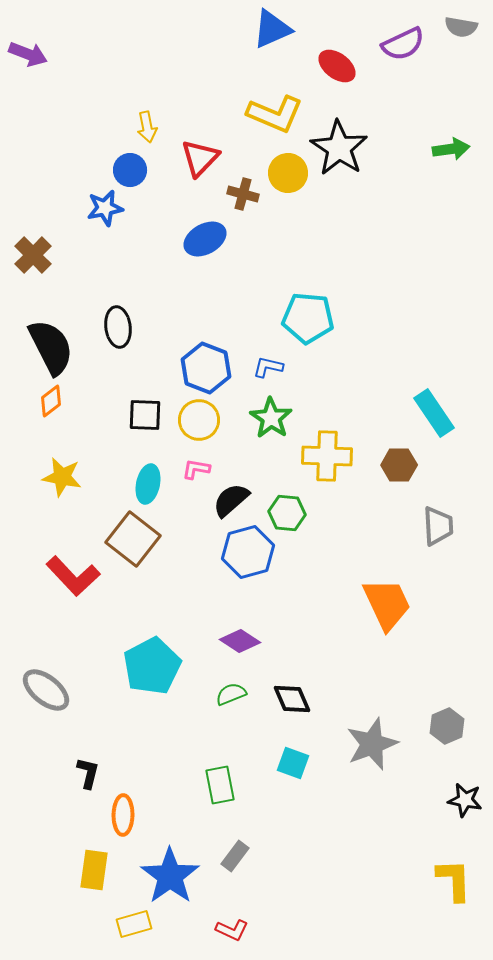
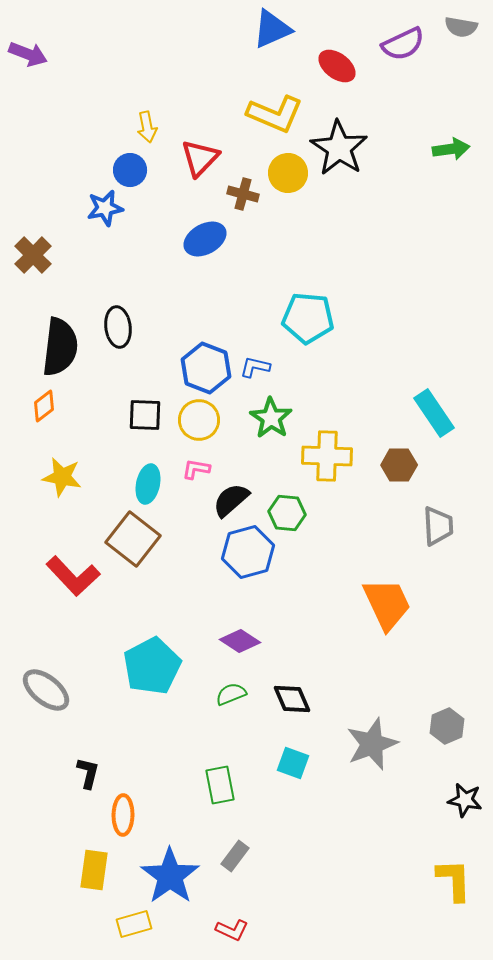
black semicircle at (51, 347): moved 9 px right; rotated 34 degrees clockwise
blue L-shape at (268, 367): moved 13 px left
orange diamond at (51, 401): moved 7 px left, 5 px down
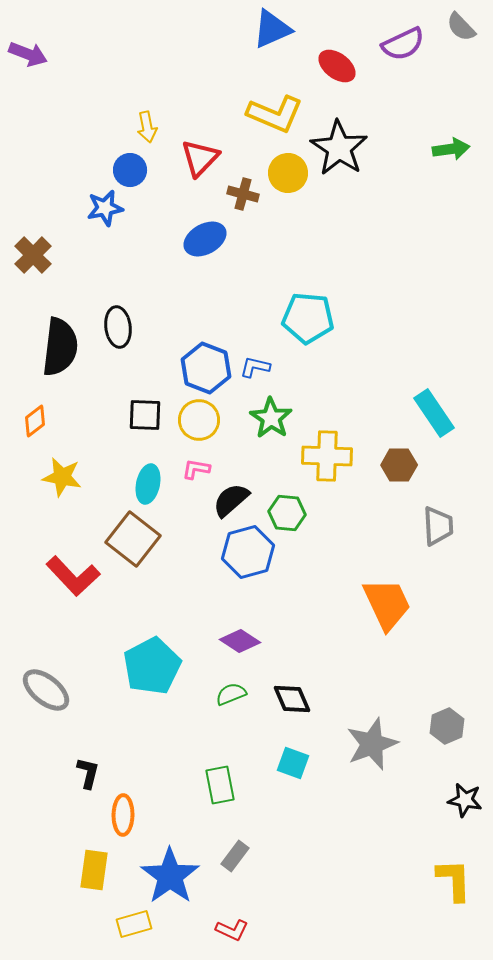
gray semicircle at (461, 27): rotated 36 degrees clockwise
orange diamond at (44, 406): moved 9 px left, 15 px down
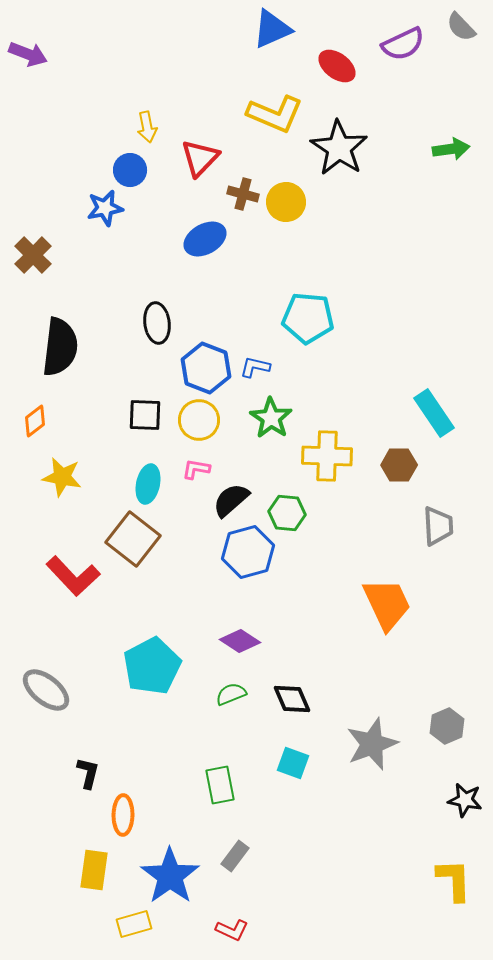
yellow circle at (288, 173): moved 2 px left, 29 px down
black ellipse at (118, 327): moved 39 px right, 4 px up
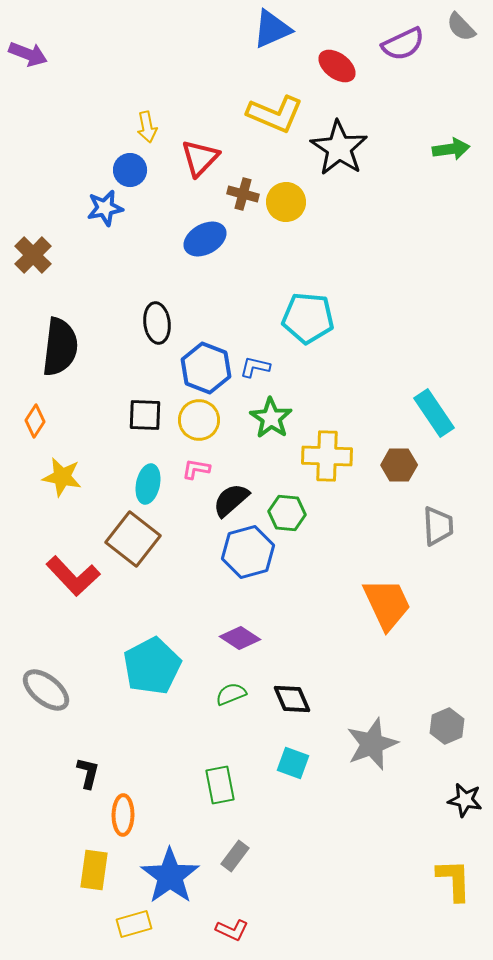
orange diamond at (35, 421): rotated 20 degrees counterclockwise
purple diamond at (240, 641): moved 3 px up
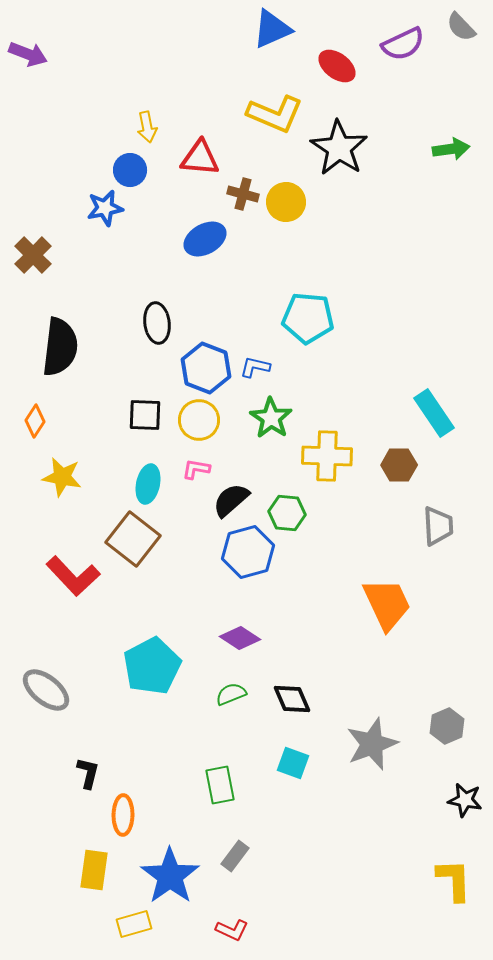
red triangle at (200, 158): rotated 51 degrees clockwise
